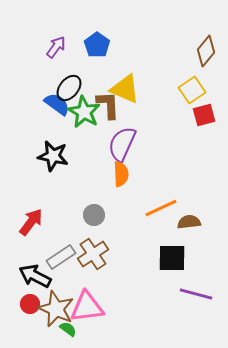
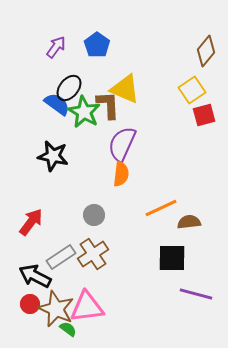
orange semicircle: rotated 10 degrees clockwise
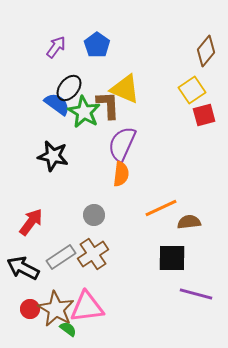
black arrow: moved 12 px left, 8 px up
red circle: moved 5 px down
brown star: rotated 6 degrees clockwise
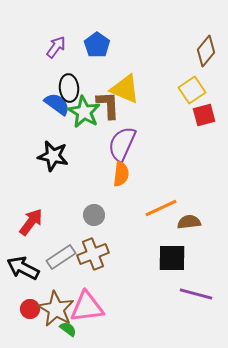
black ellipse: rotated 44 degrees counterclockwise
brown cross: rotated 12 degrees clockwise
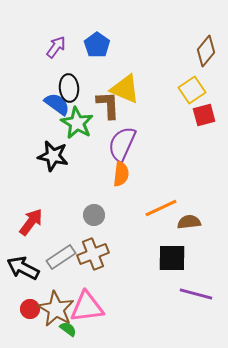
green star: moved 7 px left, 11 px down
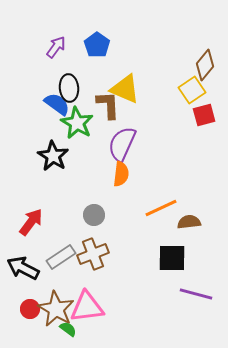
brown diamond: moved 1 px left, 14 px down
black star: rotated 20 degrees clockwise
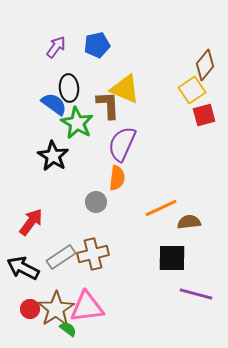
blue pentagon: rotated 25 degrees clockwise
blue semicircle: moved 3 px left
orange semicircle: moved 4 px left, 4 px down
gray circle: moved 2 px right, 13 px up
brown cross: rotated 8 degrees clockwise
brown star: rotated 9 degrees clockwise
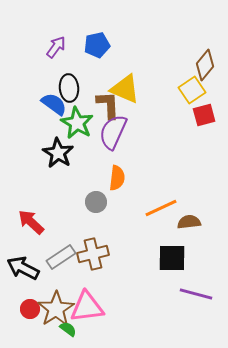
purple semicircle: moved 9 px left, 12 px up
black star: moved 5 px right, 3 px up
red arrow: rotated 84 degrees counterclockwise
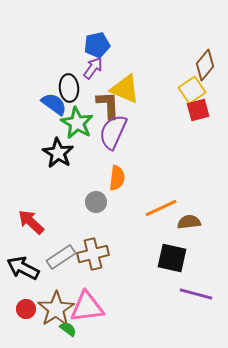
purple arrow: moved 37 px right, 21 px down
red square: moved 6 px left, 5 px up
black square: rotated 12 degrees clockwise
red circle: moved 4 px left
